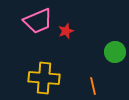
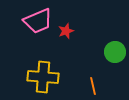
yellow cross: moved 1 px left, 1 px up
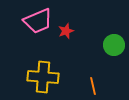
green circle: moved 1 px left, 7 px up
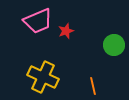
yellow cross: rotated 20 degrees clockwise
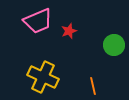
red star: moved 3 px right
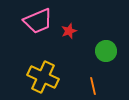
green circle: moved 8 px left, 6 px down
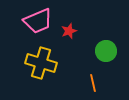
yellow cross: moved 2 px left, 14 px up; rotated 8 degrees counterclockwise
orange line: moved 3 px up
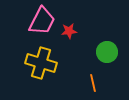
pink trapezoid: moved 4 px right; rotated 40 degrees counterclockwise
red star: rotated 14 degrees clockwise
green circle: moved 1 px right, 1 px down
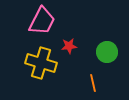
red star: moved 15 px down
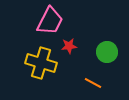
pink trapezoid: moved 8 px right
orange line: rotated 48 degrees counterclockwise
